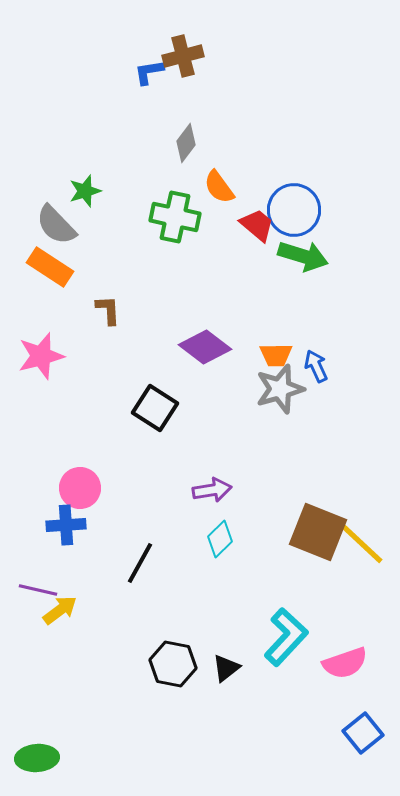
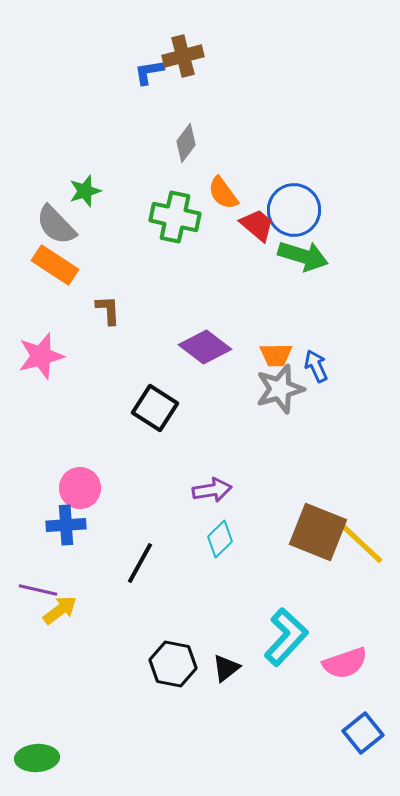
orange semicircle: moved 4 px right, 6 px down
orange rectangle: moved 5 px right, 2 px up
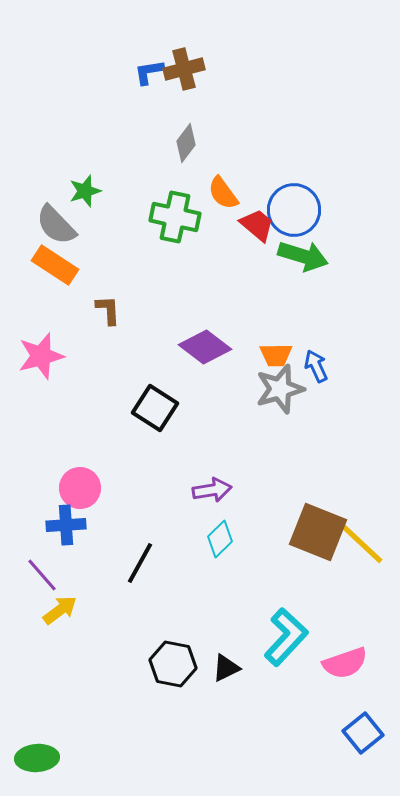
brown cross: moved 1 px right, 13 px down
purple line: moved 4 px right, 15 px up; rotated 36 degrees clockwise
black triangle: rotated 12 degrees clockwise
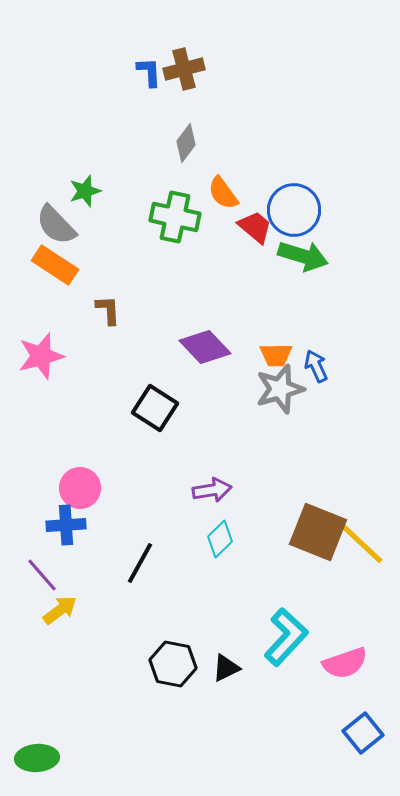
blue L-shape: rotated 96 degrees clockwise
red trapezoid: moved 2 px left, 2 px down
purple diamond: rotated 9 degrees clockwise
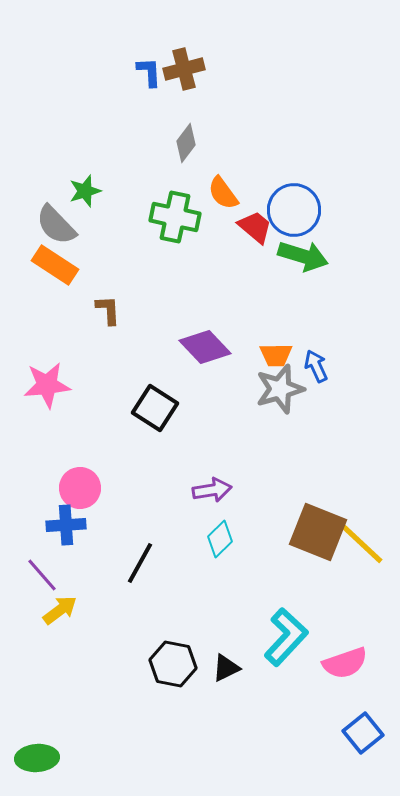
pink star: moved 6 px right, 29 px down; rotated 9 degrees clockwise
